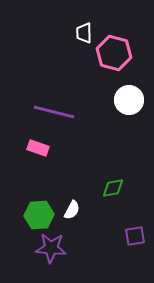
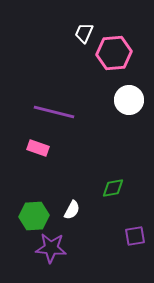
white trapezoid: rotated 25 degrees clockwise
pink hexagon: rotated 20 degrees counterclockwise
green hexagon: moved 5 px left, 1 px down
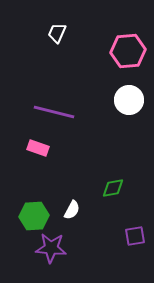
white trapezoid: moved 27 px left
pink hexagon: moved 14 px right, 2 px up
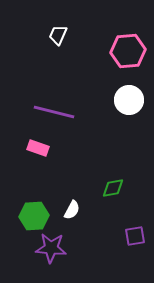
white trapezoid: moved 1 px right, 2 px down
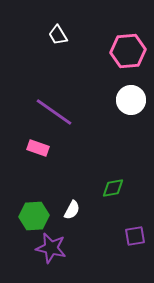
white trapezoid: rotated 55 degrees counterclockwise
white circle: moved 2 px right
purple line: rotated 21 degrees clockwise
purple star: rotated 8 degrees clockwise
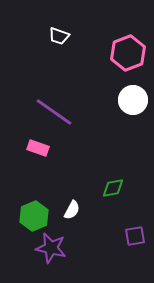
white trapezoid: moved 1 px right, 1 px down; rotated 40 degrees counterclockwise
pink hexagon: moved 2 px down; rotated 16 degrees counterclockwise
white circle: moved 2 px right
green hexagon: rotated 20 degrees counterclockwise
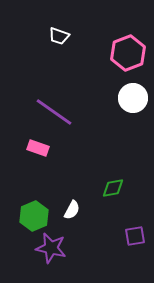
white circle: moved 2 px up
